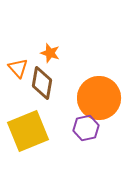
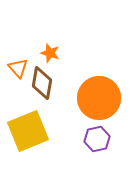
purple hexagon: moved 11 px right, 11 px down
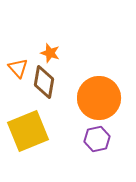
brown diamond: moved 2 px right, 1 px up
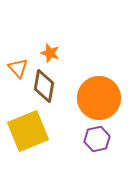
brown diamond: moved 4 px down
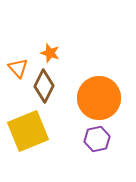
brown diamond: rotated 16 degrees clockwise
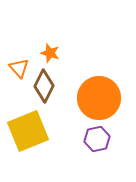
orange triangle: moved 1 px right
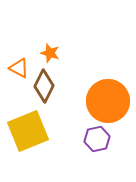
orange triangle: rotated 20 degrees counterclockwise
orange circle: moved 9 px right, 3 px down
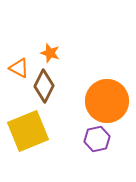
orange circle: moved 1 px left
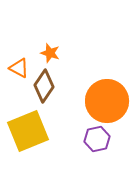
brown diamond: rotated 8 degrees clockwise
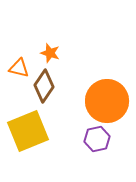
orange triangle: rotated 15 degrees counterclockwise
